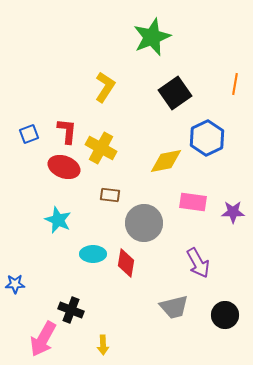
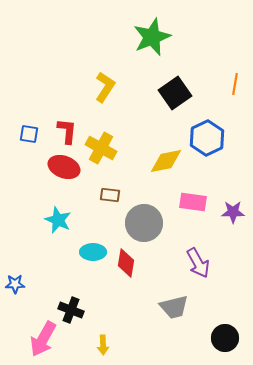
blue square: rotated 30 degrees clockwise
cyan ellipse: moved 2 px up
black circle: moved 23 px down
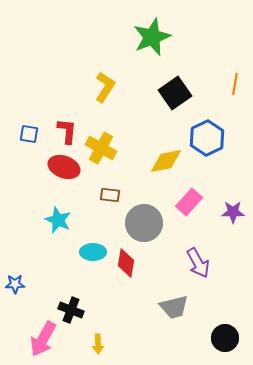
pink rectangle: moved 4 px left; rotated 56 degrees counterclockwise
yellow arrow: moved 5 px left, 1 px up
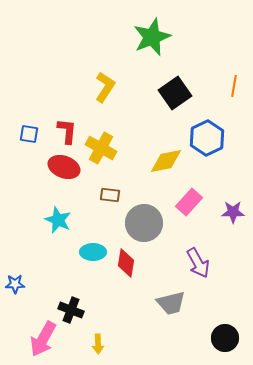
orange line: moved 1 px left, 2 px down
gray trapezoid: moved 3 px left, 4 px up
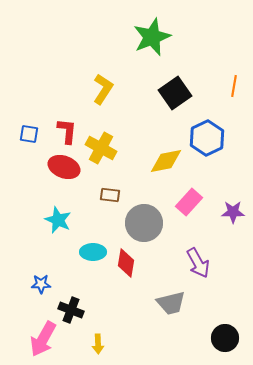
yellow L-shape: moved 2 px left, 2 px down
blue star: moved 26 px right
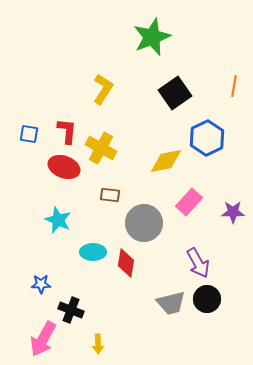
black circle: moved 18 px left, 39 px up
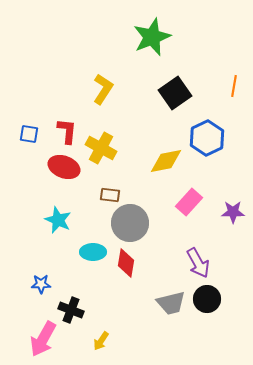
gray circle: moved 14 px left
yellow arrow: moved 3 px right, 3 px up; rotated 36 degrees clockwise
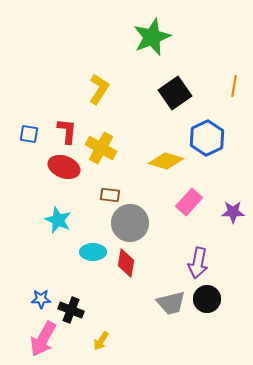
yellow L-shape: moved 4 px left
yellow diamond: rotated 28 degrees clockwise
purple arrow: rotated 40 degrees clockwise
blue star: moved 15 px down
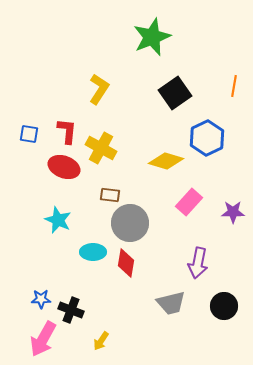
black circle: moved 17 px right, 7 px down
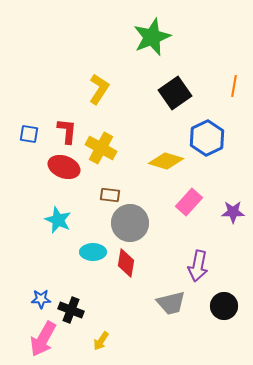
purple arrow: moved 3 px down
